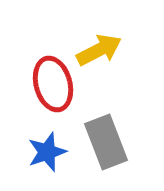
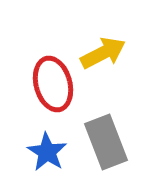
yellow arrow: moved 4 px right, 3 px down
blue star: rotated 21 degrees counterclockwise
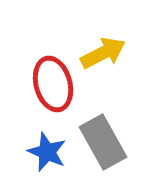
gray rectangle: moved 3 px left; rotated 8 degrees counterclockwise
blue star: rotated 9 degrees counterclockwise
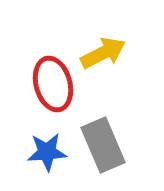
gray rectangle: moved 3 px down; rotated 6 degrees clockwise
blue star: rotated 27 degrees counterclockwise
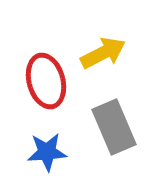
red ellipse: moved 7 px left, 3 px up
gray rectangle: moved 11 px right, 18 px up
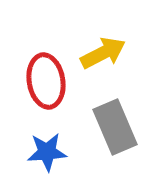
red ellipse: rotated 6 degrees clockwise
gray rectangle: moved 1 px right
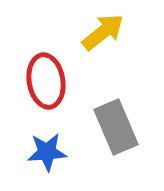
yellow arrow: moved 21 px up; rotated 12 degrees counterclockwise
gray rectangle: moved 1 px right
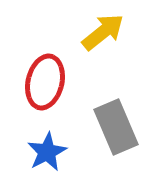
red ellipse: moved 1 px left, 1 px down; rotated 22 degrees clockwise
blue star: rotated 24 degrees counterclockwise
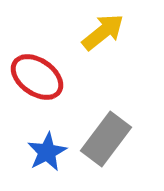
red ellipse: moved 8 px left, 5 px up; rotated 68 degrees counterclockwise
gray rectangle: moved 10 px left, 12 px down; rotated 60 degrees clockwise
